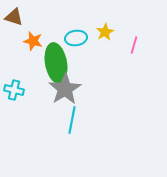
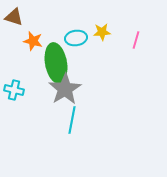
yellow star: moved 3 px left; rotated 24 degrees clockwise
pink line: moved 2 px right, 5 px up
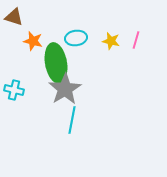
yellow star: moved 9 px right, 9 px down; rotated 18 degrees clockwise
